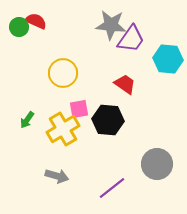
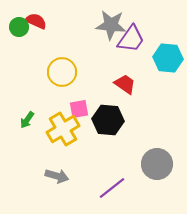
cyan hexagon: moved 1 px up
yellow circle: moved 1 px left, 1 px up
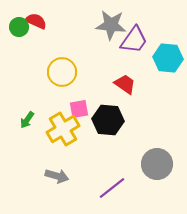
purple trapezoid: moved 3 px right, 1 px down
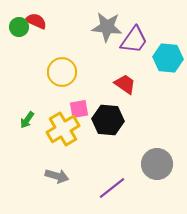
gray star: moved 4 px left, 2 px down
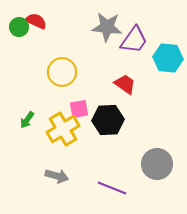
black hexagon: rotated 8 degrees counterclockwise
purple line: rotated 60 degrees clockwise
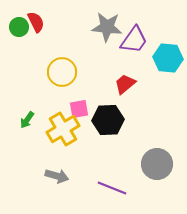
red semicircle: moved 1 px down; rotated 40 degrees clockwise
red trapezoid: rotated 75 degrees counterclockwise
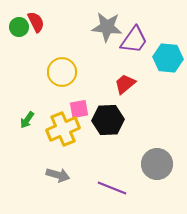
yellow cross: rotated 8 degrees clockwise
gray arrow: moved 1 px right, 1 px up
